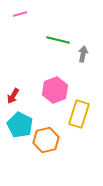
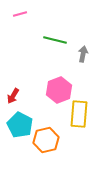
green line: moved 3 px left
pink hexagon: moved 4 px right
yellow rectangle: rotated 12 degrees counterclockwise
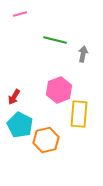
red arrow: moved 1 px right, 1 px down
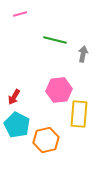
pink hexagon: rotated 15 degrees clockwise
cyan pentagon: moved 3 px left
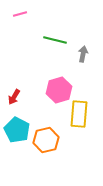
pink hexagon: rotated 10 degrees counterclockwise
cyan pentagon: moved 5 px down
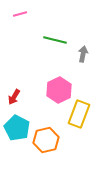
pink hexagon: rotated 10 degrees counterclockwise
yellow rectangle: rotated 16 degrees clockwise
cyan pentagon: moved 2 px up
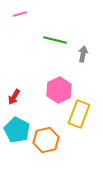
cyan pentagon: moved 2 px down
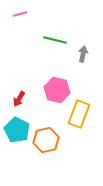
pink hexagon: moved 2 px left; rotated 20 degrees counterclockwise
red arrow: moved 5 px right, 2 px down
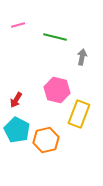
pink line: moved 2 px left, 11 px down
green line: moved 3 px up
gray arrow: moved 1 px left, 3 px down
red arrow: moved 3 px left, 1 px down
